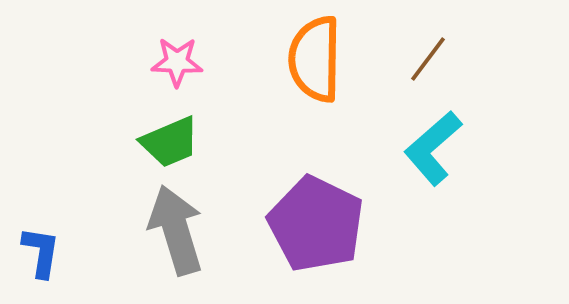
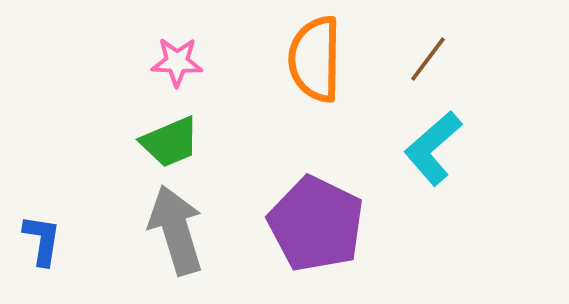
blue L-shape: moved 1 px right, 12 px up
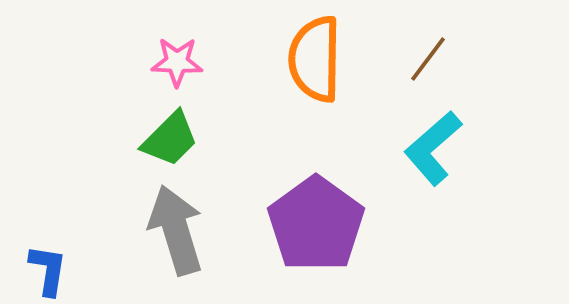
green trapezoid: moved 3 px up; rotated 22 degrees counterclockwise
purple pentagon: rotated 10 degrees clockwise
blue L-shape: moved 6 px right, 30 px down
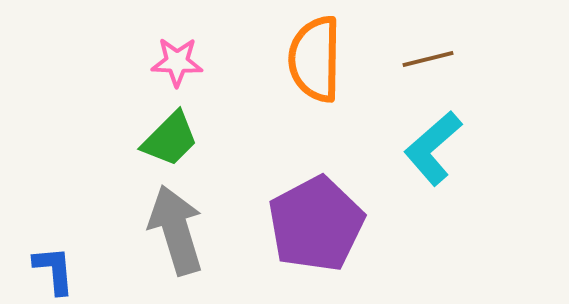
brown line: rotated 39 degrees clockwise
purple pentagon: rotated 8 degrees clockwise
blue L-shape: moved 6 px right; rotated 14 degrees counterclockwise
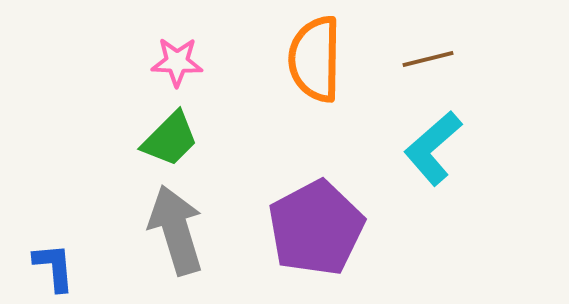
purple pentagon: moved 4 px down
blue L-shape: moved 3 px up
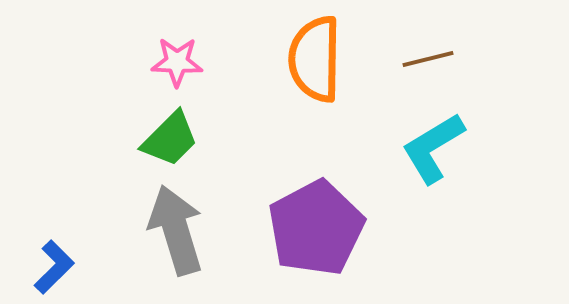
cyan L-shape: rotated 10 degrees clockwise
blue L-shape: rotated 50 degrees clockwise
